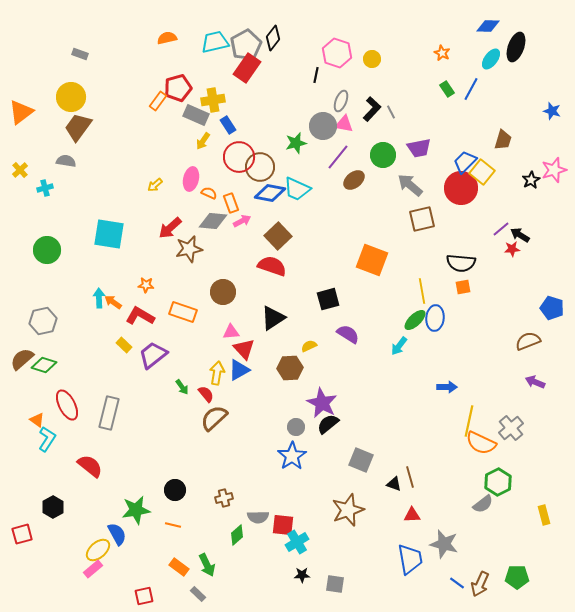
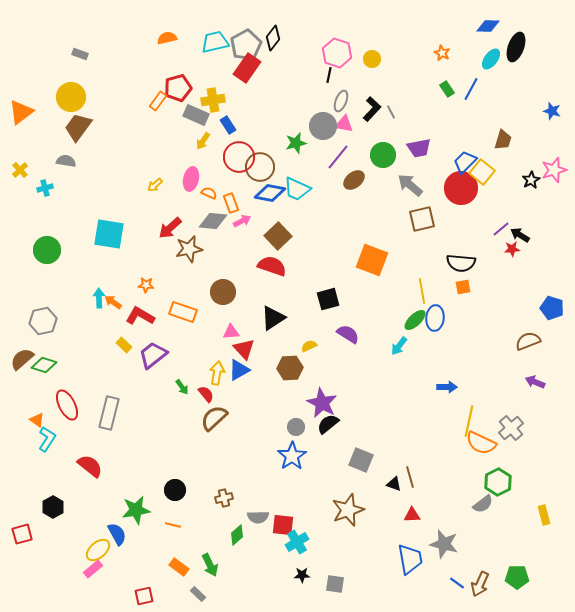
black line at (316, 75): moved 13 px right
green arrow at (207, 565): moved 3 px right
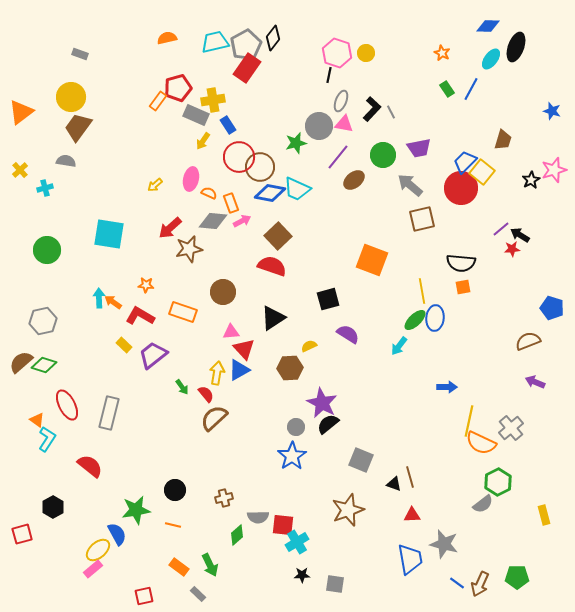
yellow circle at (372, 59): moved 6 px left, 6 px up
gray circle at (323, 126): moved 4 px left
brown semicircle at (22, 359): moved 1 px left, 3 px down
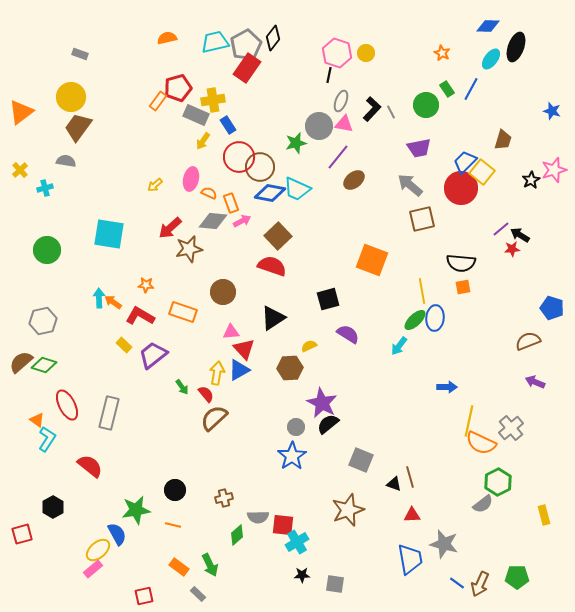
green circle at (383, 155): moved 43 px right, 50 px up
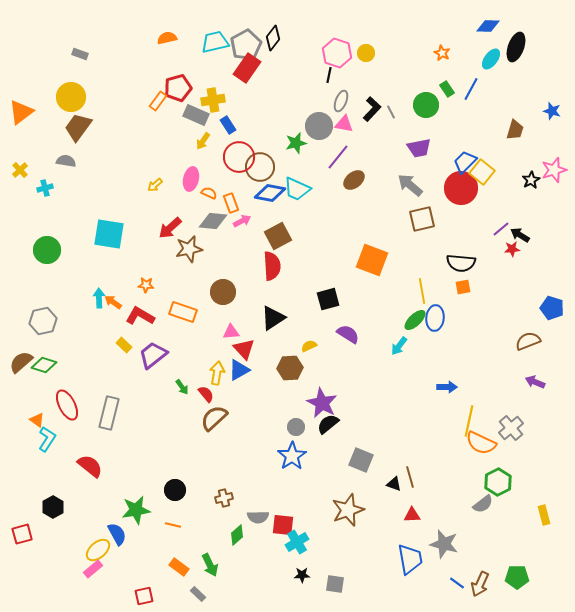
brown trapezoid at (503, 140): moved 12 px right, 10 px up
brown square at (278, 236): rotated 16 degrees clockwise
red semicircle at (272, 266): rotated 68 degrees clockwise
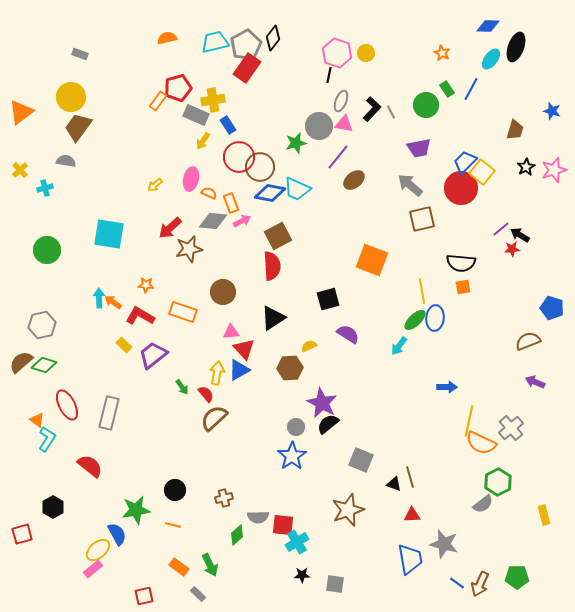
black star at (531, 180): moved 5 px left, 13 px up
gray hexagon at (43, 321): moved 1 px left, 4 px down
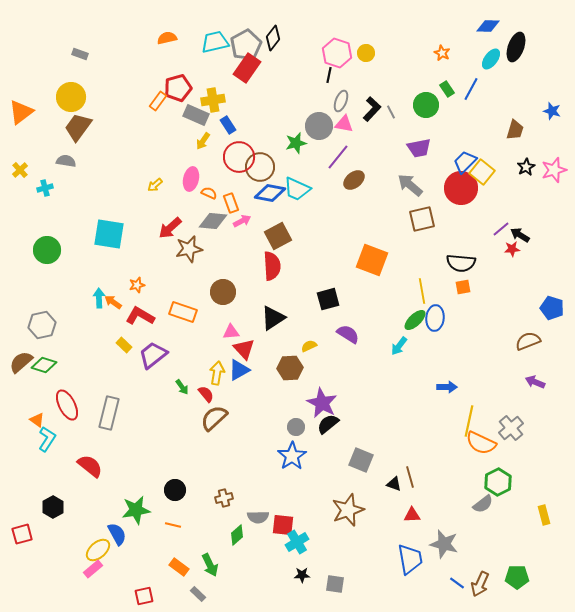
orange star at (146, 285): moved 9 px left; rotated 21 degrees counterclockwise
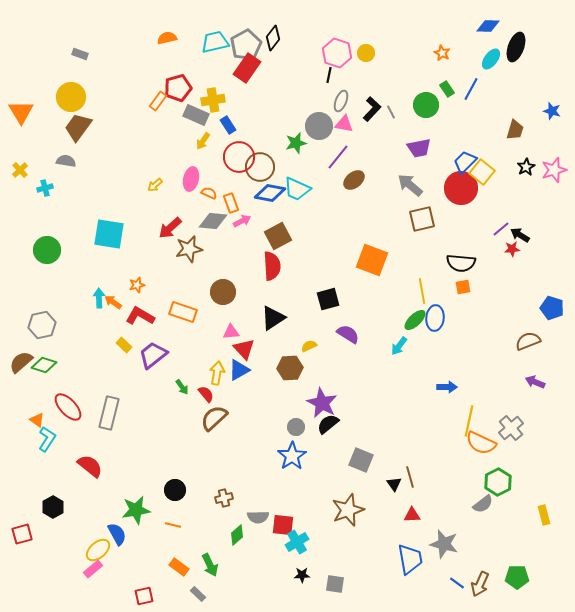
orange triangle at (21, 112): rotated 24 degrees counterclockwise
red ellipse at (67, 405): moved 1 px right, 2 px down; rotated 16 degrees counterclockwise
black triangle at (394, 484): rotated 35 degrees clockwise
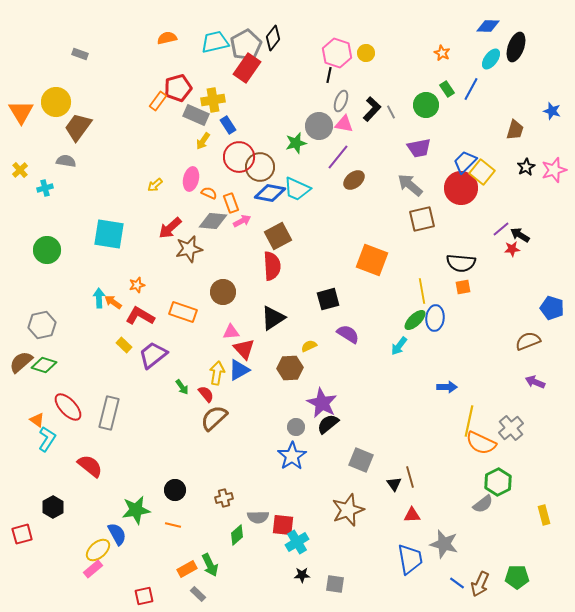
yellow circle at (71, 97): moved 15 px left, 5 px down
orange rectangle at (179, 567): moved 8 px right, 2 px down; rotated 66 degrees counterclockwise
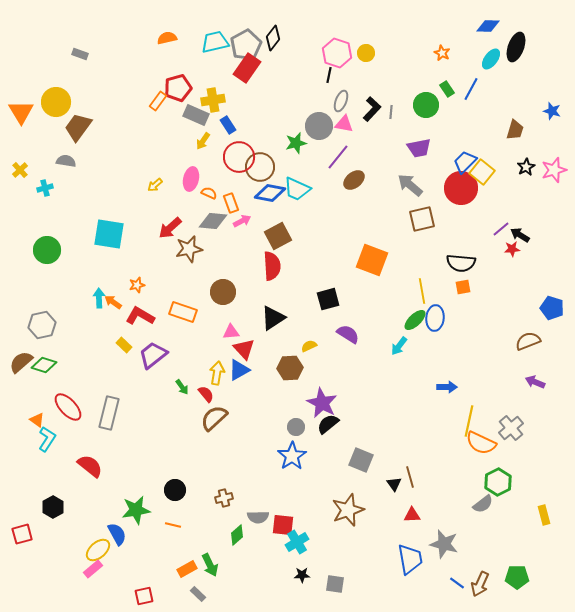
gray line at (391, 112): rotated 32 degrees clockwise
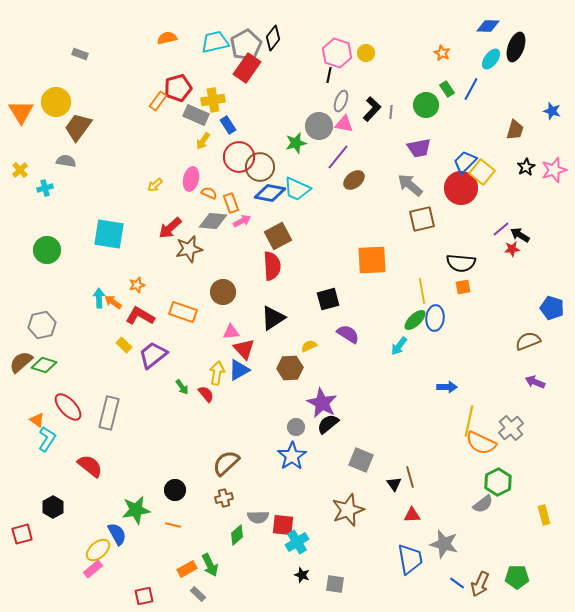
orange square at (372, 260): rotated 24 degrees counterclockwise
brown semicircle at (214, 418): moved 12 px right, 45 px down
black star at (302, 575): rotated 21 degrees clockwise
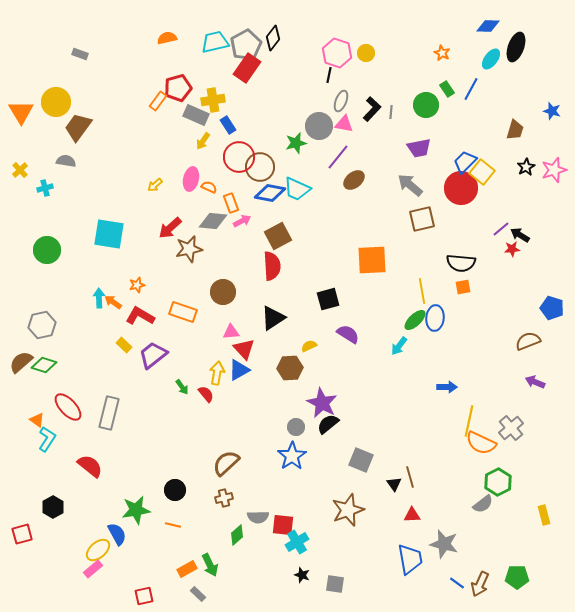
orange semicircle at (209, 193): moved 6 px up
